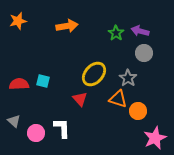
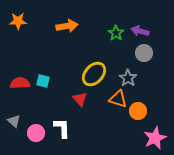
orange star: rotated 12 degrees clockwise
red semicircle: moved 1 px right, 1 px up
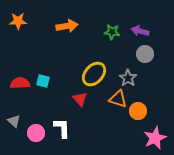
green star: moved 4 px left, 1 px up; rotated 28 degrees counterclockwise
gray circle: moved 1 px right, 1 px down
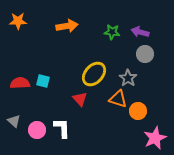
purple arrow: moved 1 px down
pink circle: moved 1 px right, 3 px up
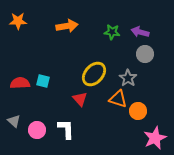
white L-shape: moved 4 px right, 1 px down
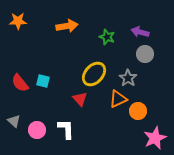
green star: moved 5 px left, 5 px down; rotated 14 degrees clockwise
red semicircle: rotated 126 degrees counterclockwise
orange triangle: rotated 42 degrees counterclockwise
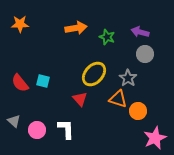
orange star: moved 2 px right, 3 px down
orange arrow: moved 9 px right, 2 px down
orange triangle: rotated 42 degrees clockwise
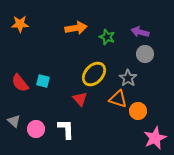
pink circle: moved 1 px left, 1 px up
